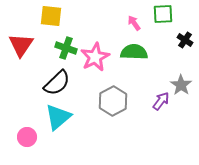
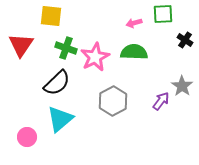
pink arrow: rotated 70 degrees counterclockwise
gray star: moved 1 px right, 1 px down
cyan triangle: moved 2 px right, 2 px down
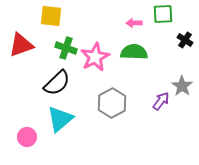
pink arrow: rotated 14 degrees clockwise
red triangle: rotated 36 degrees clockwise
gray hexagon: moved 1 px left, 2 px down
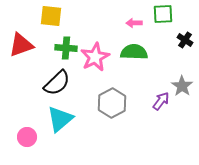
green cross: rotated 15 degrees counterclockwise
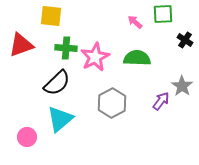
pink arrow: moved 1 px right, 1 px up; rotated 42 degrees clockwise
green semicircle: moved 3 px right, 6 px down
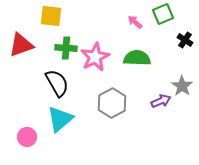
green square: rotated 20 degrees counterclockwise
black semicircle: rotated 76 degrees counterclockwise
purple arrow: rotated 30 degrees clockwise
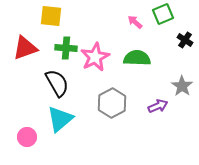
red triangle: moved 4 px right, 3 px down
purple arrow: moved 3 px left, 5 px down
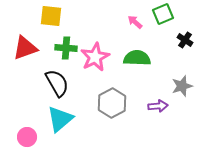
gray star: rotated 20 degrees clockwise
purple arrow: rotated 18 degrees clockwise
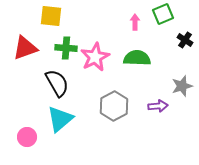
pink arrow: rotated 49 degrees clockwise
gray hexagon: moved 2 px right, 3 px down
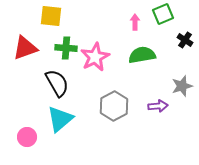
green semicircle: moved 5 px right, 3 px up; rotated 12 degrees counterclockwise
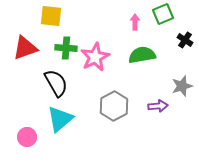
black semicircle: moved 1 px left
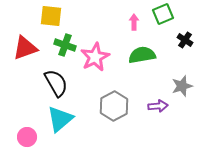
pink arrow: moved 1 px left
green cross: moved 1 px left, 3 px up; rotated 15 degrees clockwise
